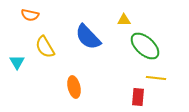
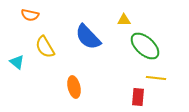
cyan triangle: rotated 21 degrees counterclockwise
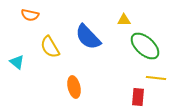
yellow semicircle: moved 5 px right
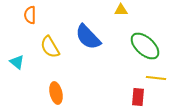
orange semicircle: rotated 78 degrees clockwise
yellow triangle: moved 3 px left, 10 px up
orange ellipse: moved 18 px left, 6 px down
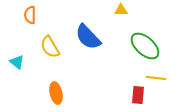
red rectangle: moved 2 px up
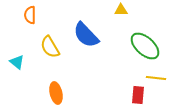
blue semicircle: moved 2 px left, 2 px up
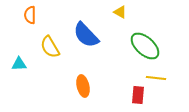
yellow triangle: moved 1 px left, 2 px down; rotated 32 degrees clockwise
cyan triangle: moved 2 px right, 2 px down; rotated 42 degrees counterclockwise
orange ellipse: moved 27 px right, 7 px up
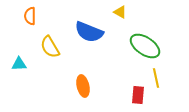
orange semicircle: moved 1 px down
blue semicircle: moved 3 px right, 3 px up; rotated 24 degrees counterclockwise
green ellipse: rotated 8 degrees counterclockwise
yellow line: rotated 72 degrees clockwise
